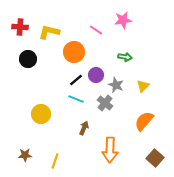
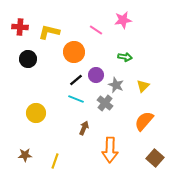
yellow circle: moved 5 px left, 1 px up
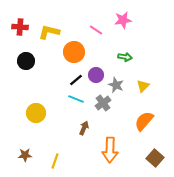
black circle: moved 2 px left, 2 px down
gray cross: moved 2 px left; rotated 14 degrees clockwise
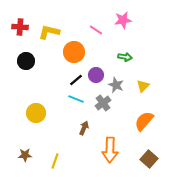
brown square: moved 6 px left, 1 px down
